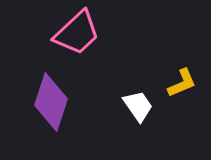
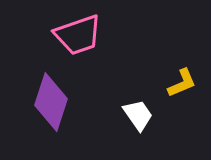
pink trapezoid: moved 1 px right, 2 px down; rotated 24 degrees clockwise
white trapezoid: moved 9 px down
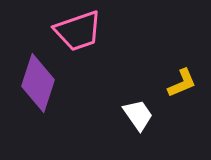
pink trapezoid: moved 4 px up
purple diamond: moved 13 px left, 19 px up
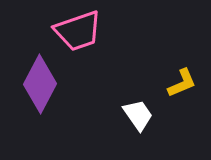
purple diamond: moved 2 px right, 1 px down; rotated 10 degrees clockwise
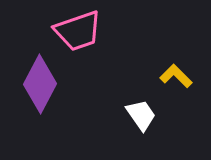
yellow L-shape: moved 6 px left, 7 px up; rotated 112 degrees counterclockwise
white trapezoid: moved 3 px right
